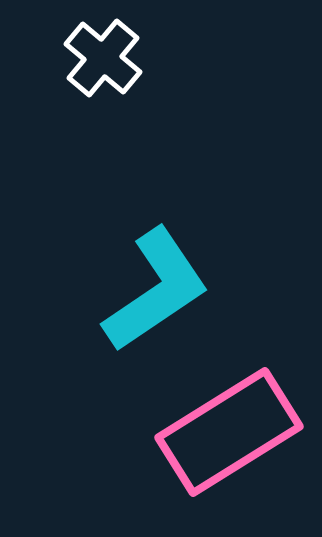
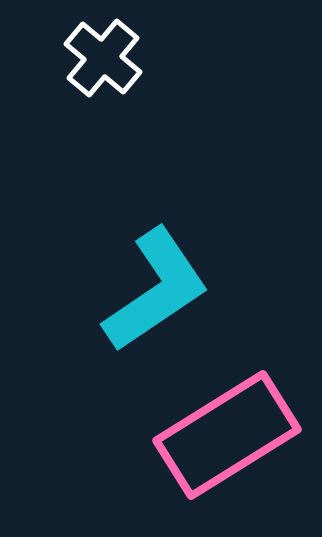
pink rectangle: moved 2 px left, 3 px down
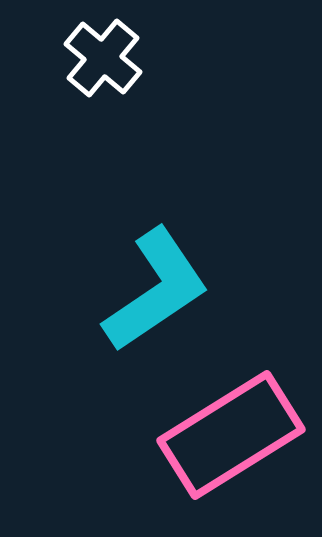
pink rectangle: moved 4 px right
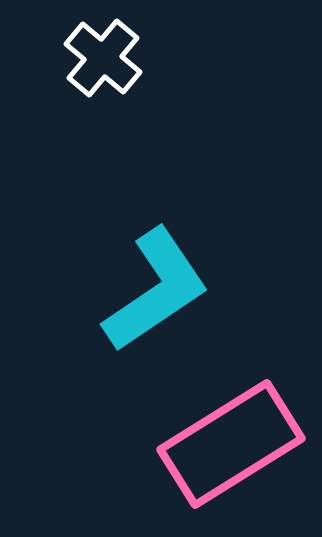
pink rectangle: moved 9 px down
